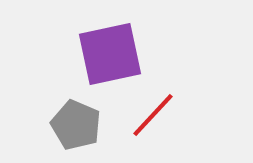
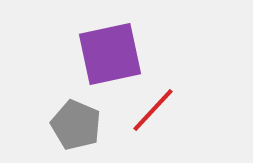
red line: moved 5 px up
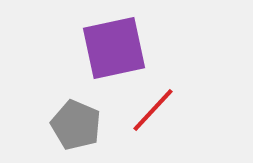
purple square: moved 4 px right, 6 px up
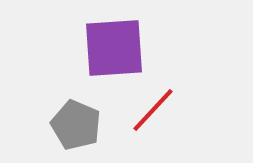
purple square: rotated 8 degrees clockwise
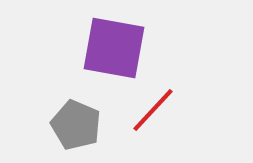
purple square: rotated 14 degrees clockwise
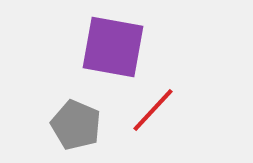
purple square: moved 1 px left, 1 px up
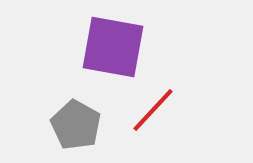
gray pentagon: rotated 6 degrees clockwise
